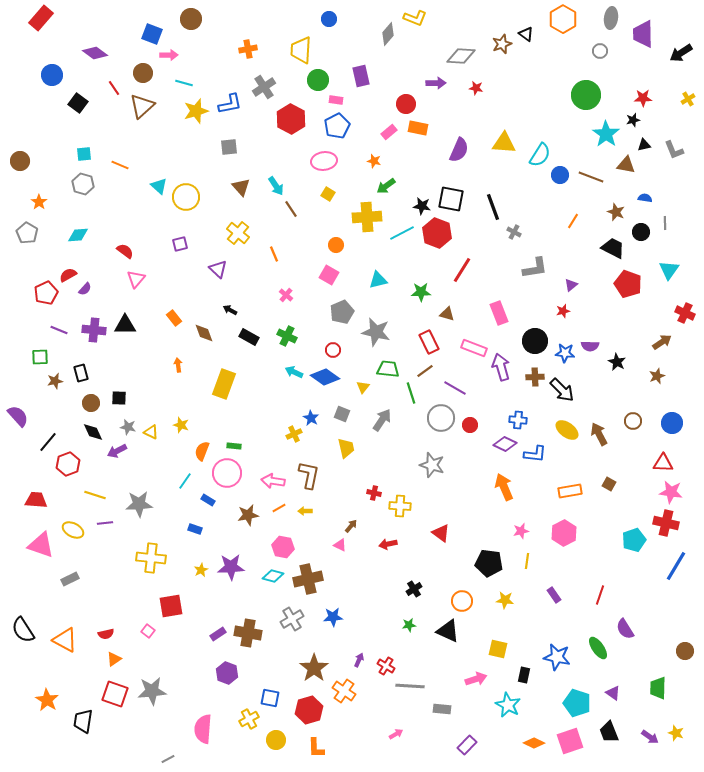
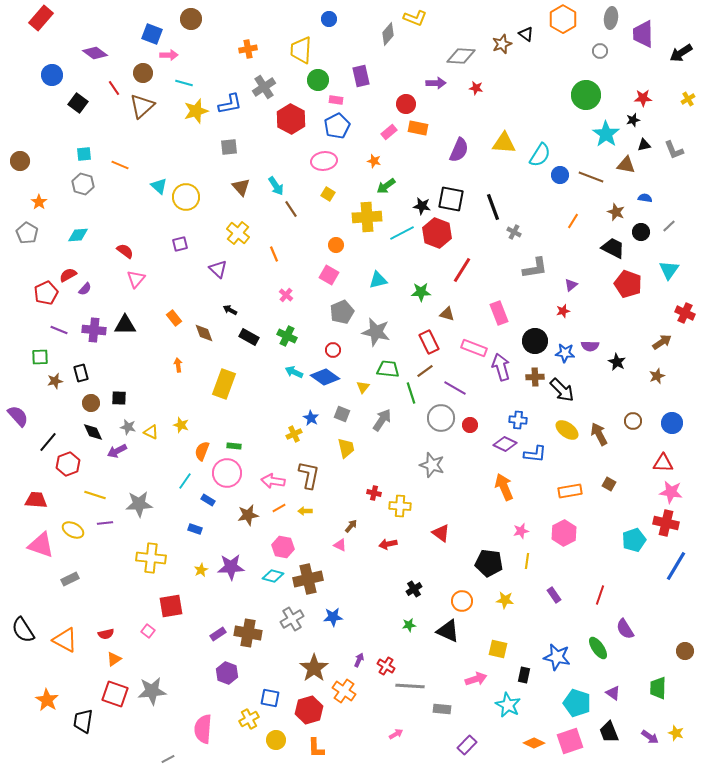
gray line at (665, 223): moved 4 px right, 3 px down; rotated 48 degrees clockwise
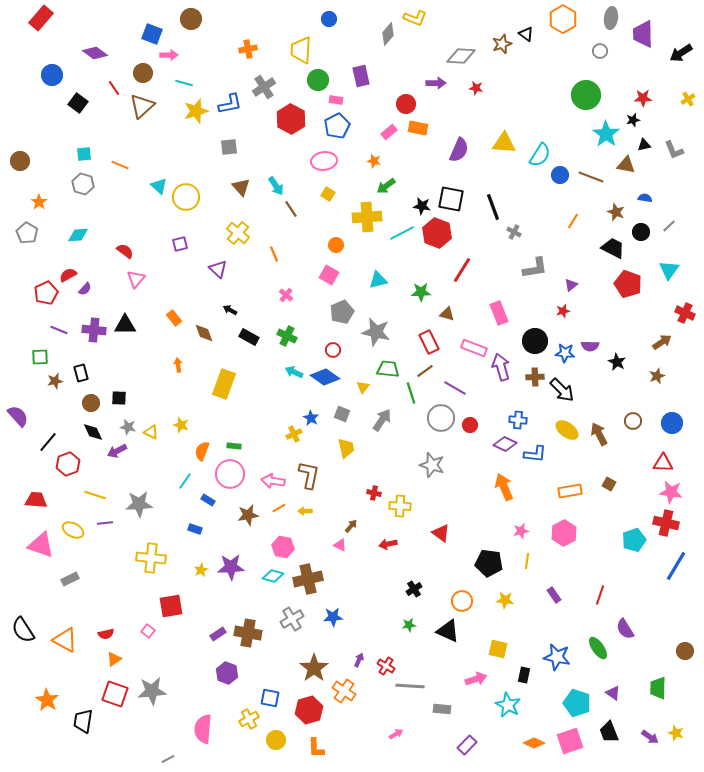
pink circle at (227, 473): moved 3 px right, 1 px down
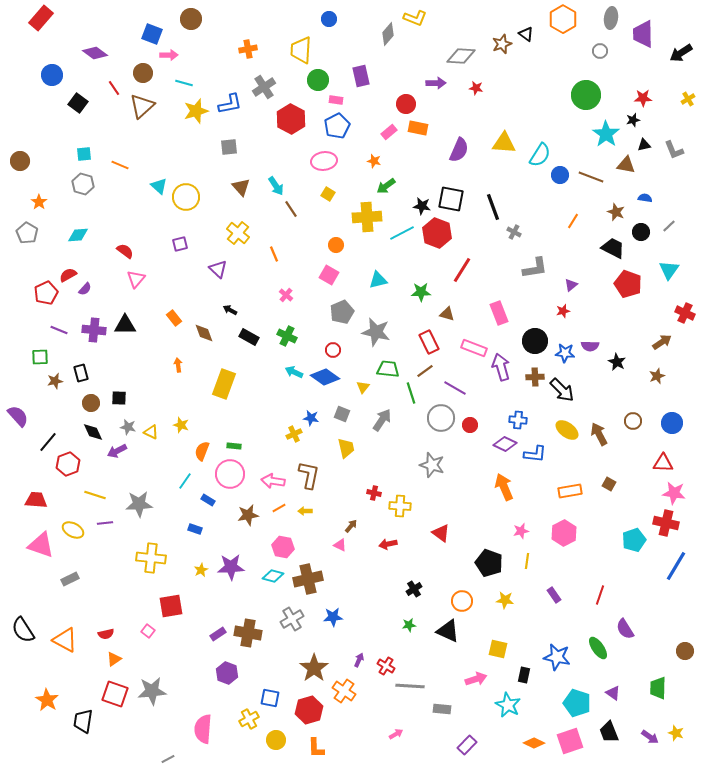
blue star at (311, 418): rotated 21 degrees counterclockwise
pink star at (671, 492): moved 3 px right, 1 px down
black pentagon at (489, 563): rotated 12 degrees clockwise
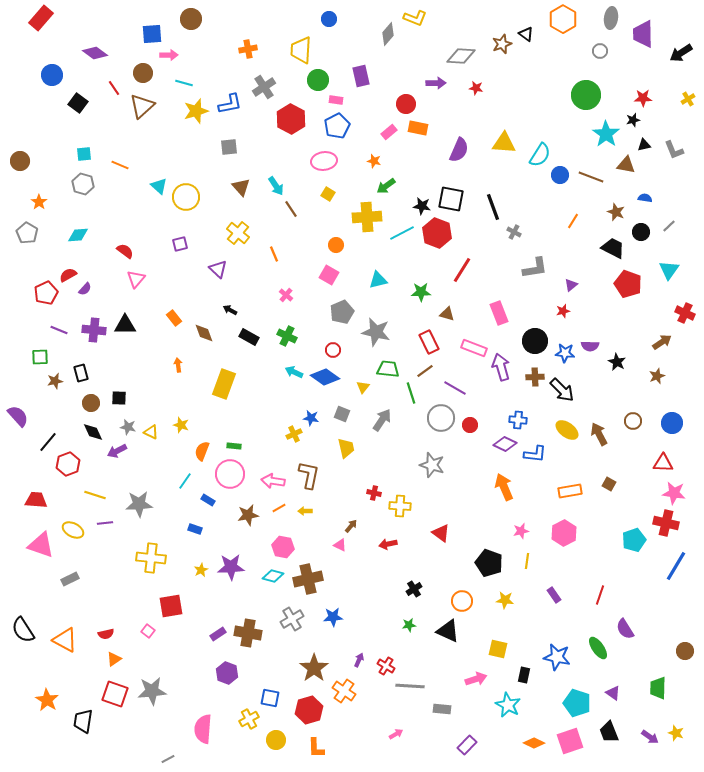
blue square at (152, 34): rotated 25 degrees counterclockwise
